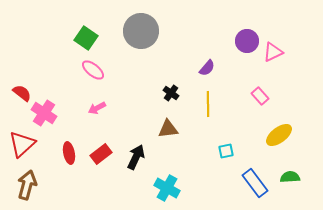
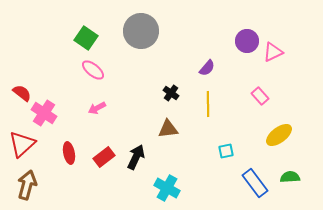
red rectangle: moved 3 px right, 3 px down
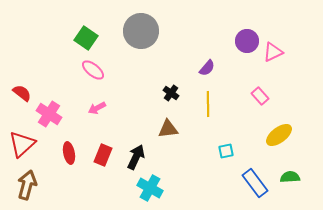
pink cross: moved 5 px right, 1 px down
red rectangle: moved 1 px left, 2 px up; rotated 30 degrees counterclockwise
cyan cross: moved 17 px left
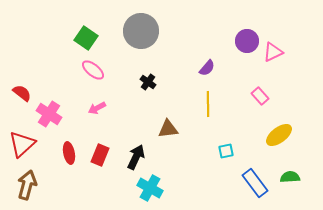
black cross: moved 23 px left, 11 px up
red rectangle: moved 3 px left
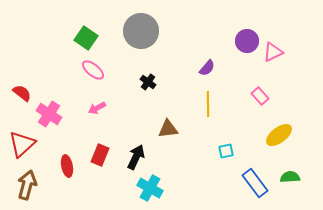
red ellipse: moved 2 px left, 13 px down
